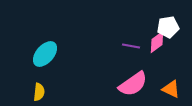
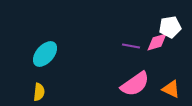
white pentagon: moved 2 px right
pink diamond: rotated 20 degrees clockwise
pink semicircle: moved 2 px right
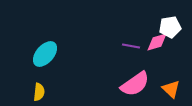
orange triangle: rotated 18 degrees clockwise
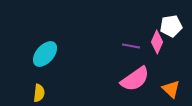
white pentagon: moved 1 px right, 1 px up
pink diamond: rotated 50 degrees counterclockwise
pink semicircle: moved 5 px up
yellow semicircle: moved 1 px down
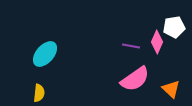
white pentagon: moved 3 px right, 1 px down
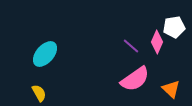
purple line: rotated 30 degrees clockwise
yellow semicircle: rotated 36 degrees counterclockwise
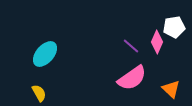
pink semicircle: moved 3 px left, 1 px up
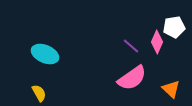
cyan ellipse: rotated 72 degrees clockwise
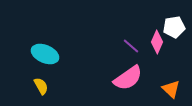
pink semicircle: moved 4 px left
yellow semicircle: moved 2 px right, 7 px up
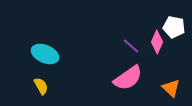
white pentagon: rotated 20 degrees clockwise
orange triangle: moved 1 px up
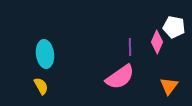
purple line: moved 1 px left, 1 px down; rotated 48 degrees clockwise
cyan ellipse: rotated 60 degrees clockwise
pink semicircle: moved 8 px left, 1 px up
orange triangle: moved 2 px left, 2 px up; rotated 24 degrees clockwise
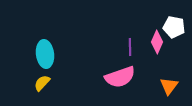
pink semicircle: rotated 16 degrees clockwise
yellow semicircle: moved 1 px right, 3 px up; rotated 108 degrees counterclockwise
